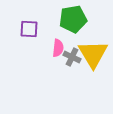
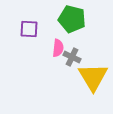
green pentagon: moved 1 px left; rotated 24 degrees clockwise
yellow triangle: moved 23 px down
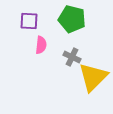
purple square: moved 8 px up
pink semicircle: moved 17 px left, 3 px up
yellow triangle: rotated 16 degrees clockwise
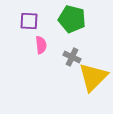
pink semicircle: rotated 12 degrees counterclockwise
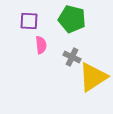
yellow triangle: rotated 12 degrees clockwise
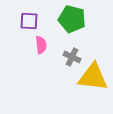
yellow triangle: rotated 40 degrees clockwise
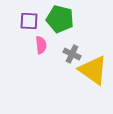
green pentagon: moved 12 px left
gray cross: moved 3 px up
yellow triangle: moved 7 px up; rotated 28 degrees clockwise
